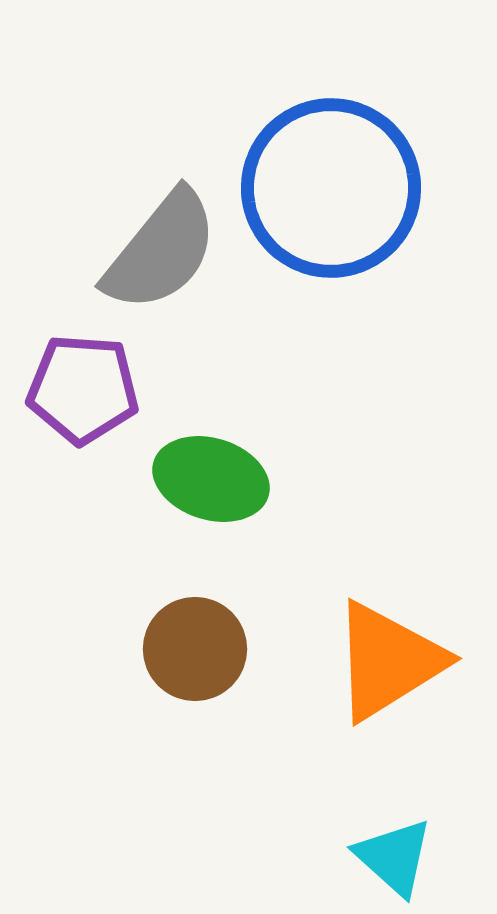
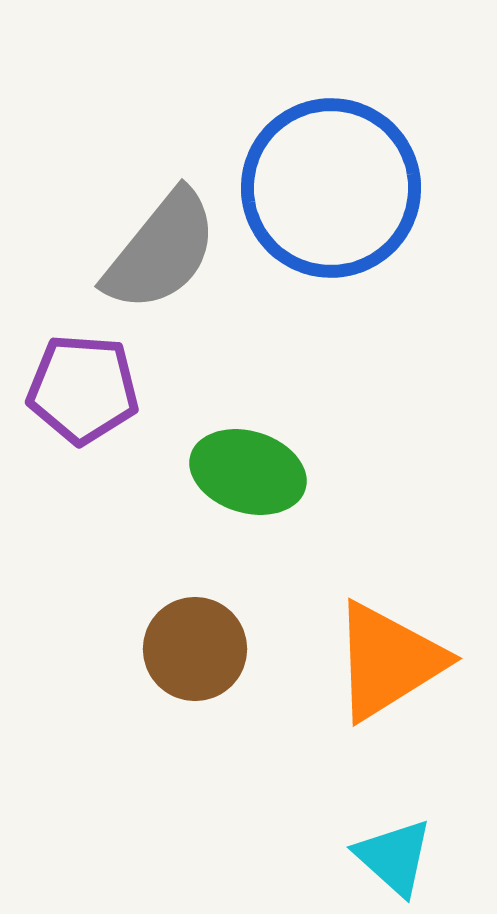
green ellipse: moved 37 px right, 7 px up
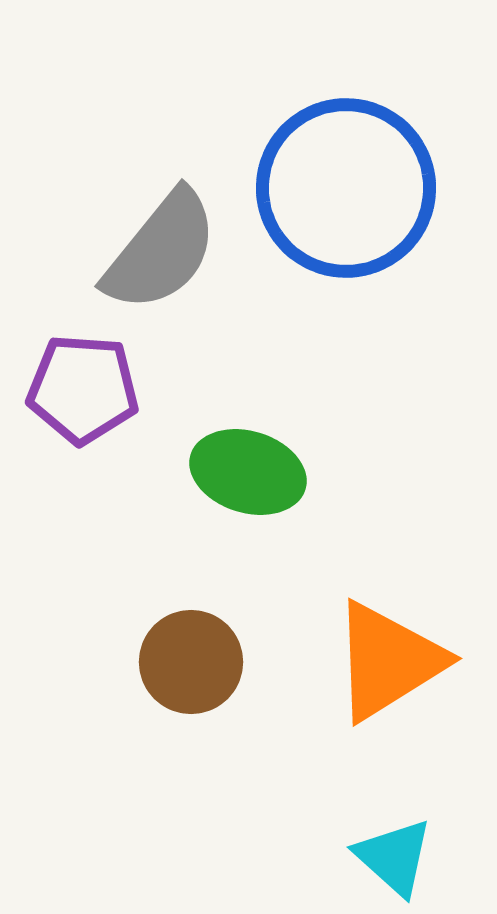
blue circle: moved 15 px right
brown circle: moved 4 px left, 13 px down
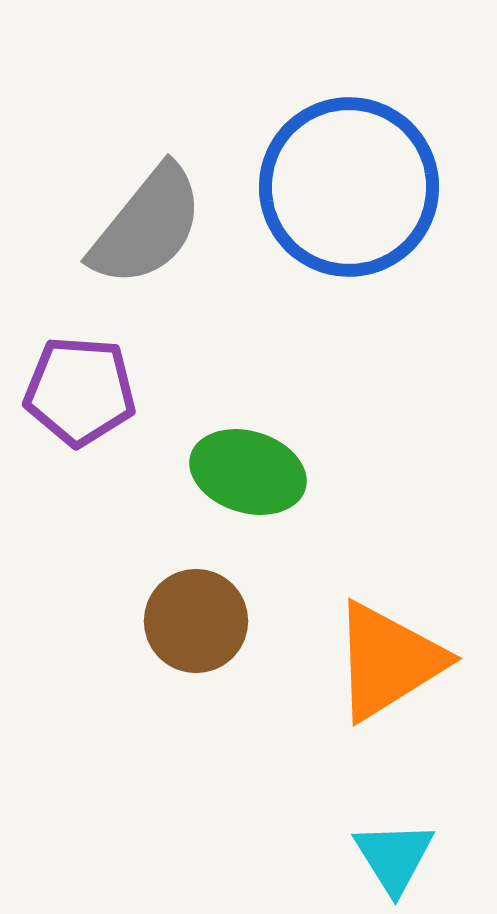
blue circle: moved 3 px right, 1 px up
gray semicircle: moved 14 px left, 25 px up
purple pentagon: moved 3 px left, 2 px down
brown circle: moved 5 px right, 41 px up
cyan triangle: rotated 16 degrees clockwise
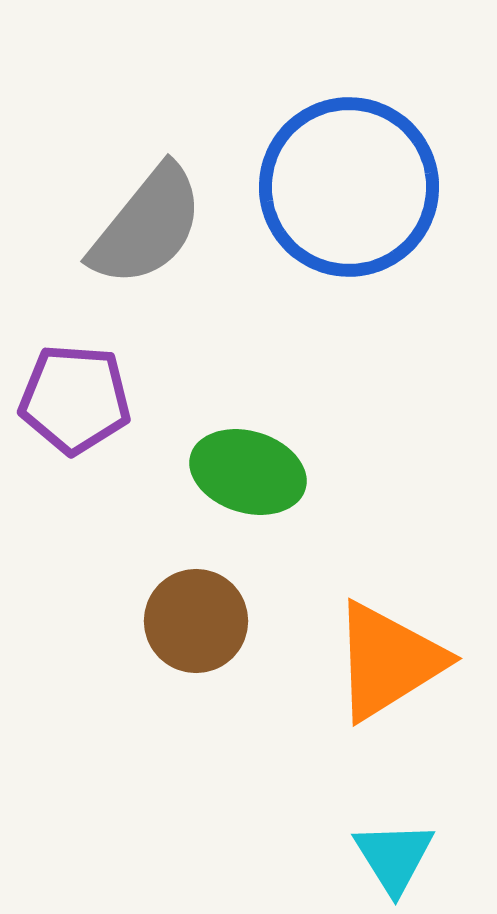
purple pentagon: moved 5 px left, 8 px down
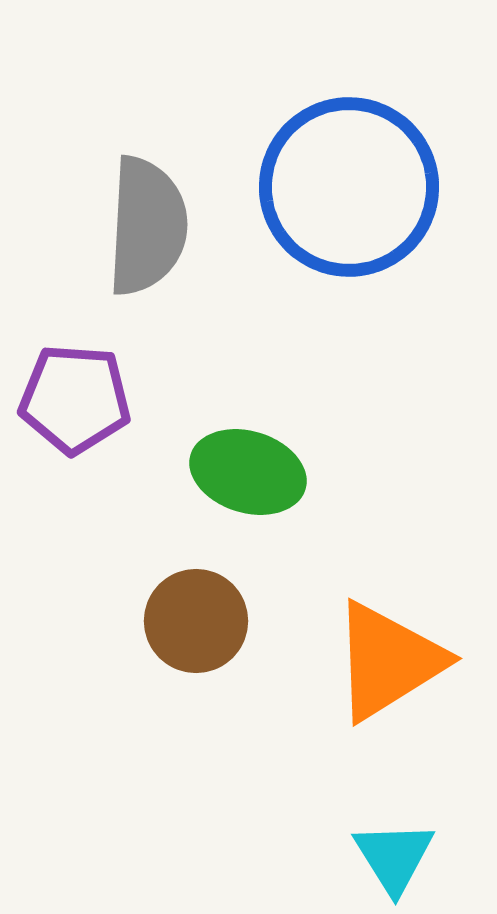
gray semicircle: rotated 36 degrees counterclockwise
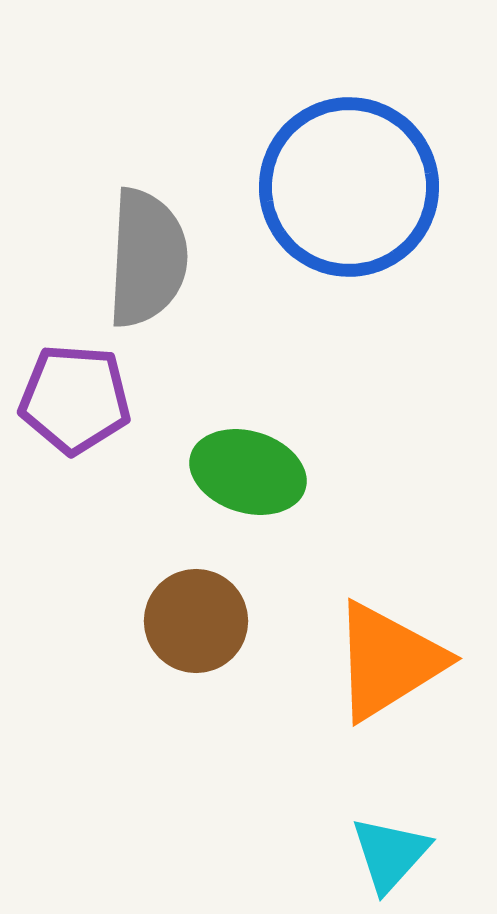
gray semicircle: moved 32 px down
cyan triangle: moved 4 px left, 3 px up; rotated 14 degrees clockwise
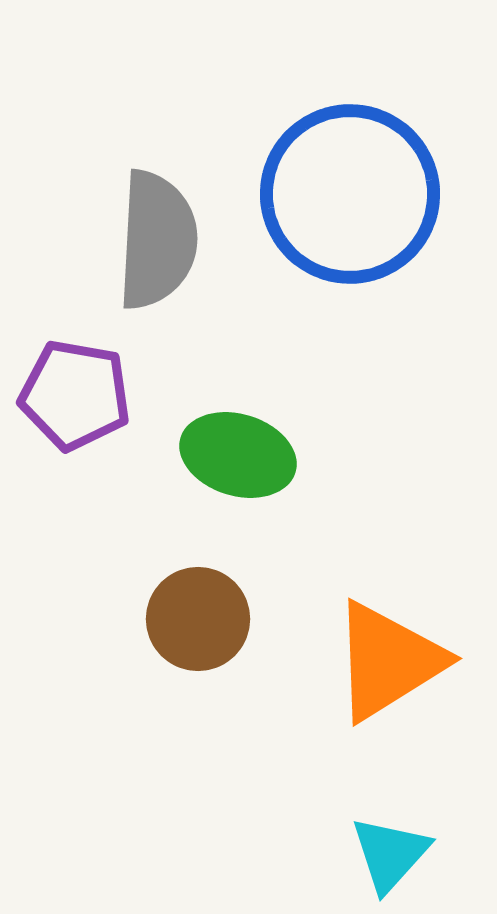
blue circle: moved 1 px right, 7 px down
gray semicircle: moved 10 px right, 18 px up
purple pentagon: moved 4 px up; rotated 6 degrees clockwise
green ellipse: moved 10 px left, 17 px up
brown circle: moved 2 px right, 2 px up
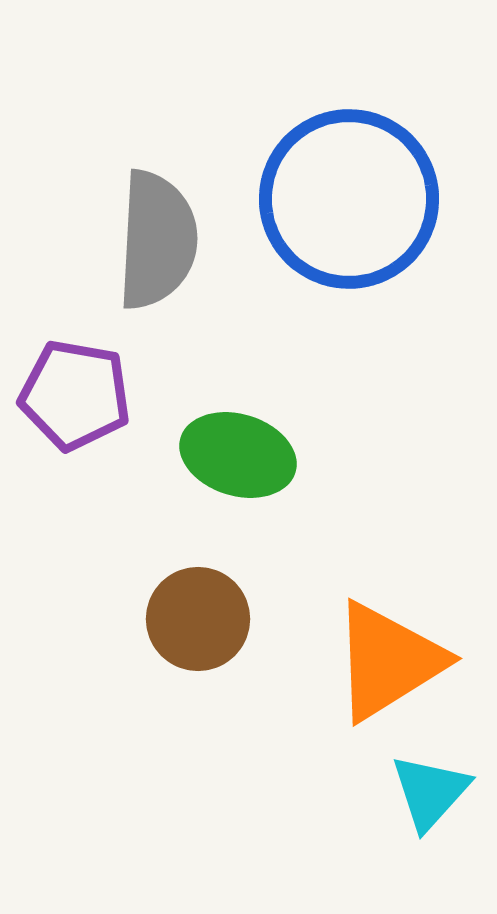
blue circle: moved 1 px left, 5 px down
cyan triangle: moved 40 px right, 62 px up
